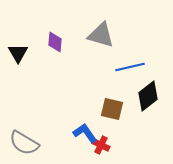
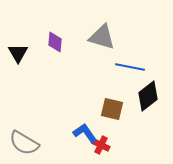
gray triangle: moved 1 px right, 2 px down
blue line: rotated 24 degrees clockwise
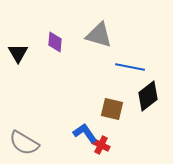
gray triangle: moved 3 px left, 2 px up
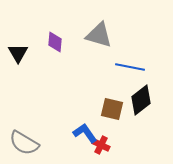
black diamond: moved 7 px left, 4 px down
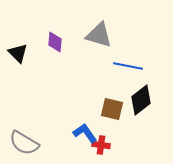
black triangle: rotated 15 degrees counterclockwise
blue line: moved 2 px left, 1 px up
red cross: rotated 18 degrees counterclockwise
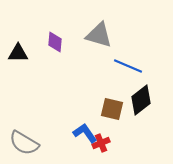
black triangle: rotated 45 degrees counterclockwise
blue line: rotated 12 degrees clockwise
red cross: moved 2 px up; rotated 30 degrees counterclockwise
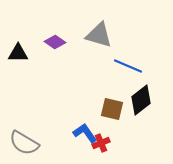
purple diamond: rotated 60 degrees counterclockwise
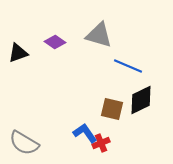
black triangle: rotated 20 degrees counterclockwise
black diamond: rotated 12 degrees clockwise
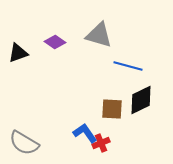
blue line: rotated 8 degrees counterclockwise
brown square: rotated 10 degrees counterclockwise
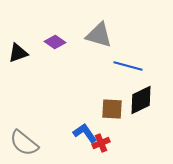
gray semicircle: rotated 8 degrees clockwise
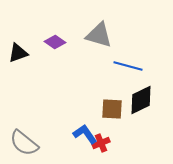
blue L-shape: moved 1 px down
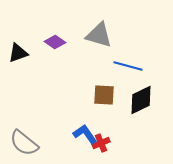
brown square: moved 8 px left, 14 px up
